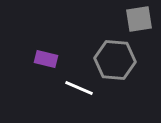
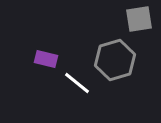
gray hexagon: rotated 21 degrees counterclockwise
white line: moved 2 px left, 5 px up; rotated 16 degrees clockwise
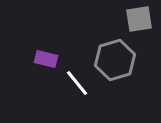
white line: rotated 12 degrees clockwise
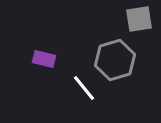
purple rectangle: moved 2 px left
white line: moved 7 px right, 5 px down
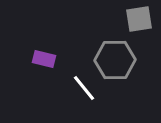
gray hexagon: rotated 15 degrees clockwise
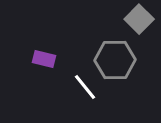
gray square: rotated 36 degrees counterclockwise
white line: moved 1 px right, 1 px up
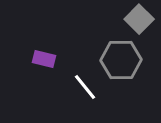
gray hexagon: moved 6 px right
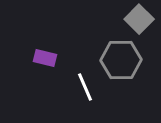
purple rectangle: moved 1 px right, 1 px up
white line: rotated 16 degrees clockwise
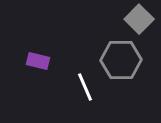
purple rectangle: moved 7 px left, 3 px down
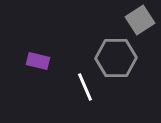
gray square: moved 1 px right, 1 px down; rotated 12 degrees clockwise
gray hexagon: moved 5 px left, 2 px up
